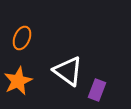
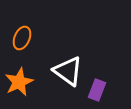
orange star: moved 1 px right, 1 px down
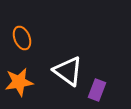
orange ellipse: rotated 45 degrees counterclockwise
orange star: rotated 16 degrees clockwise
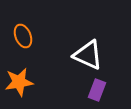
orange ellipse: moved 1 px right, 2 px up
white triangle: moved 20 px right, 16 px up; rotated 12 degrees counterclockwise
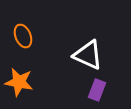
orange star: rotated 20 degrees clockwise
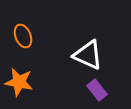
purple rectangle: rotated 60 degrees counterclockwise
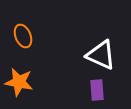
white triangle: moved 13 px right
purple rectangle: rotated 35 degrees clockwise
